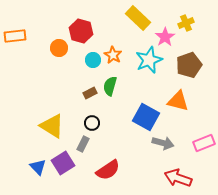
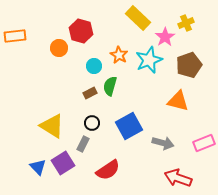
orange star: moved 6 px right
cyan circle: moved 1 px right, 6 px down
blue square: moved 17 px left, 9 px down; rotated 32 degrees clockwise
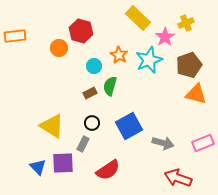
orange triangle: moved 18 px right, 7 px up
pink rectangle: moved 1 px left
purple square: rotated 30 degrees clockwise
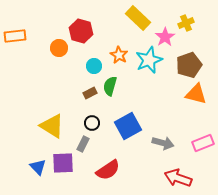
blue square: moved 1 px left
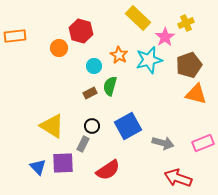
cyan star: rotated 8 degrees clockwise
black circle: moved 3 px down
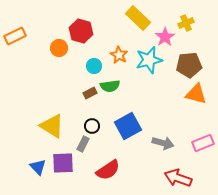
orange rectangle: rotated 20 degrees counterclockwise
brown pentagon: rotated 15 degrees clockwise
green semicircle: rotated 114 degrees counterclockwise
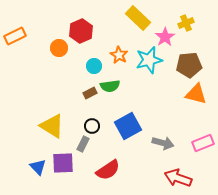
red hexagon: rotated 20 degrees clockwise
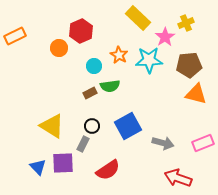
cyan star: rotated 12 degrees clockwise
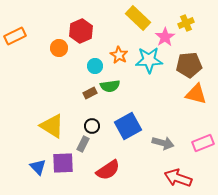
cyan circle: moved 1 px right
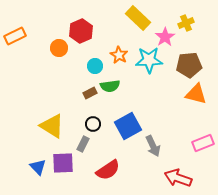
black circle: moved 1 px right, 2 px up
gray arrow: moved 10 px left, 3 px down; rotated 50 degrees clockwise
